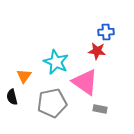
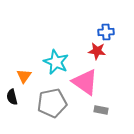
gray rectangle: moved 1 px right, 1 px down
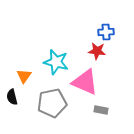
cyan star: rotated 10 degrees counterclockwise
pink triangle: rotated 12 degrees counterclockwise
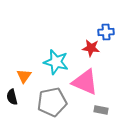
red star: moved 6 px left, 3 px up
gray pentagon: moved 1 px up
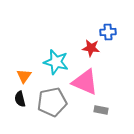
blue cross: moved 2 px right
black semicircle: moved 8 px right, 2 px down
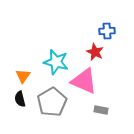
blue cross: moved 1 px left, 1 px up
red star: moved 4 px right, 4 px down; rotated 18 degrees clockwise
orange triangle: moved 1 px left
pink triangle: moved 1 px left, 1 px up
gray pentagon: rotated 20 degrees counterclockwise
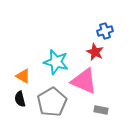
blue cross: moved 2 px left; rotated 14 degrees counterclockwise
orange triangle: rotated 35 degrees counterclockwise
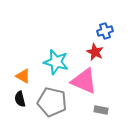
gray pentagon: rotated 28 degrees counterclockwise
